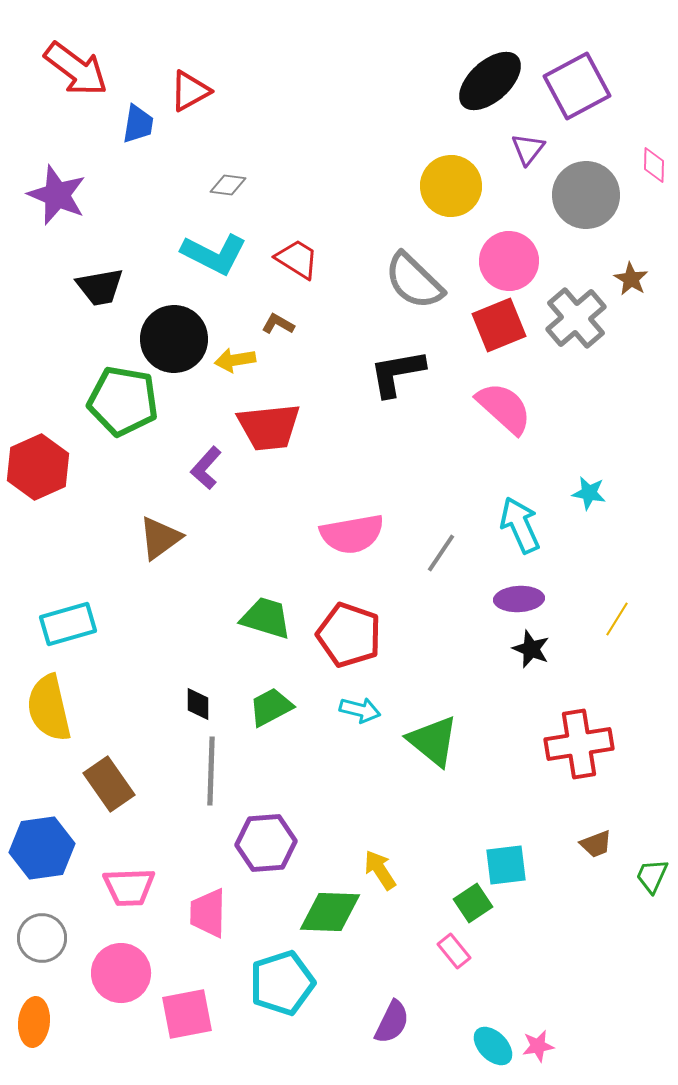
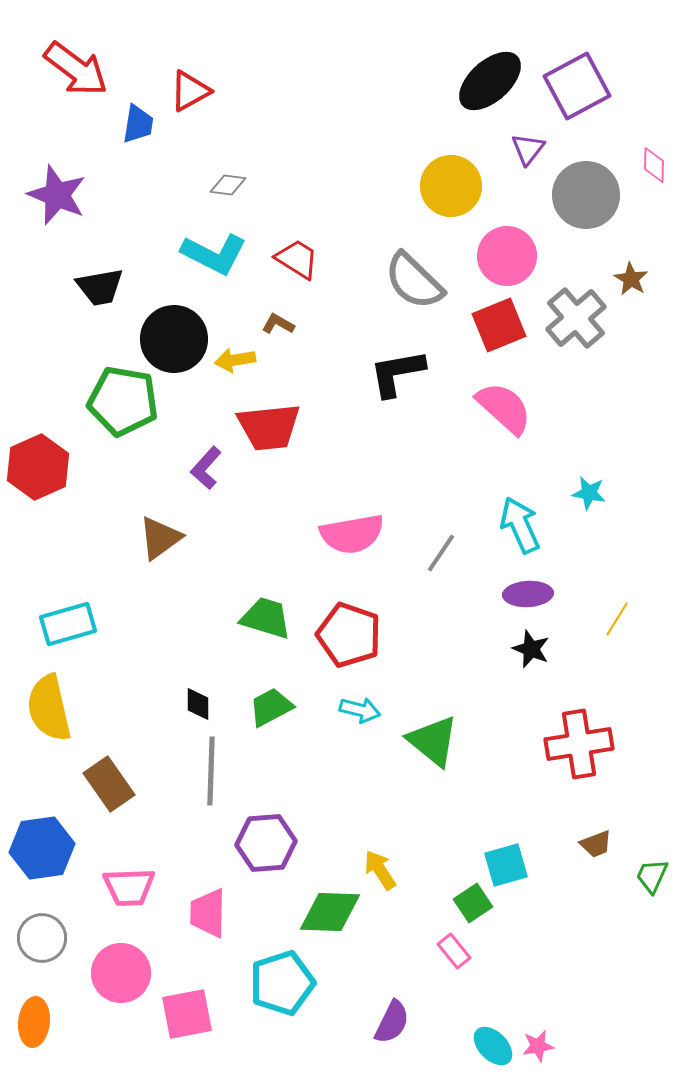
pink circle at (509, 261): moved 2 px left, 5 px up
purple ellipse at (519, 599): moved 9 px right, 5 px up
cyan square at (506, 865): rotated 9 degrees counterclockwise
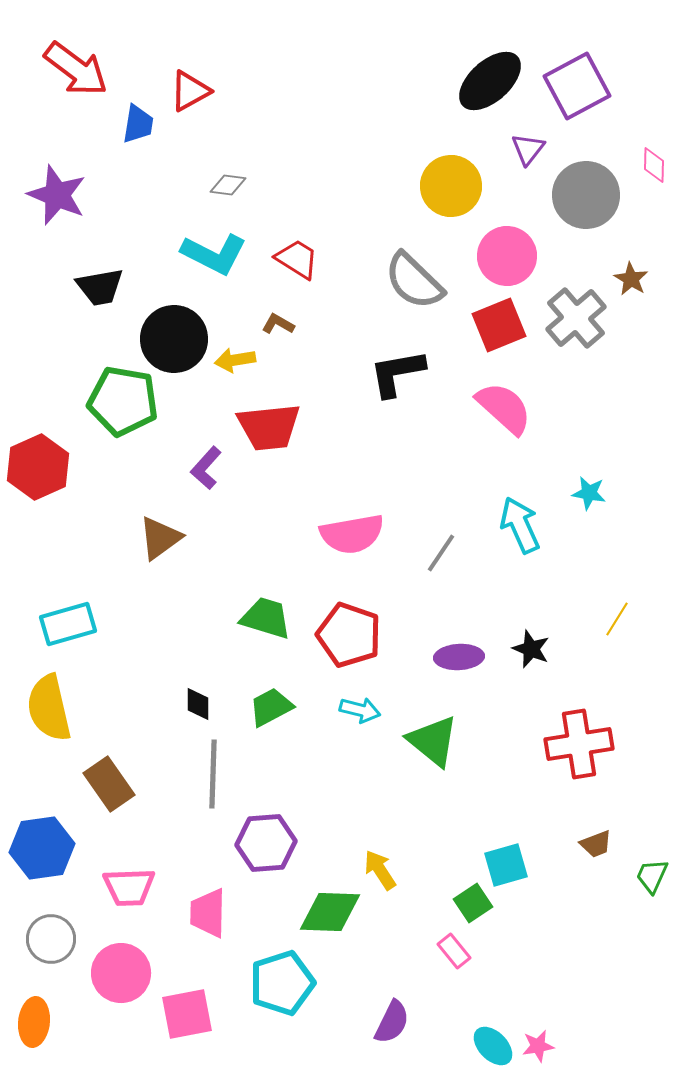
purple ellipse at (528, 594): moved 69 px left, 63 px down
gray line at (211, 771): moved 2 px right, 3 px down
gray circle at (42, 938): moved 9 px right, 1 px down
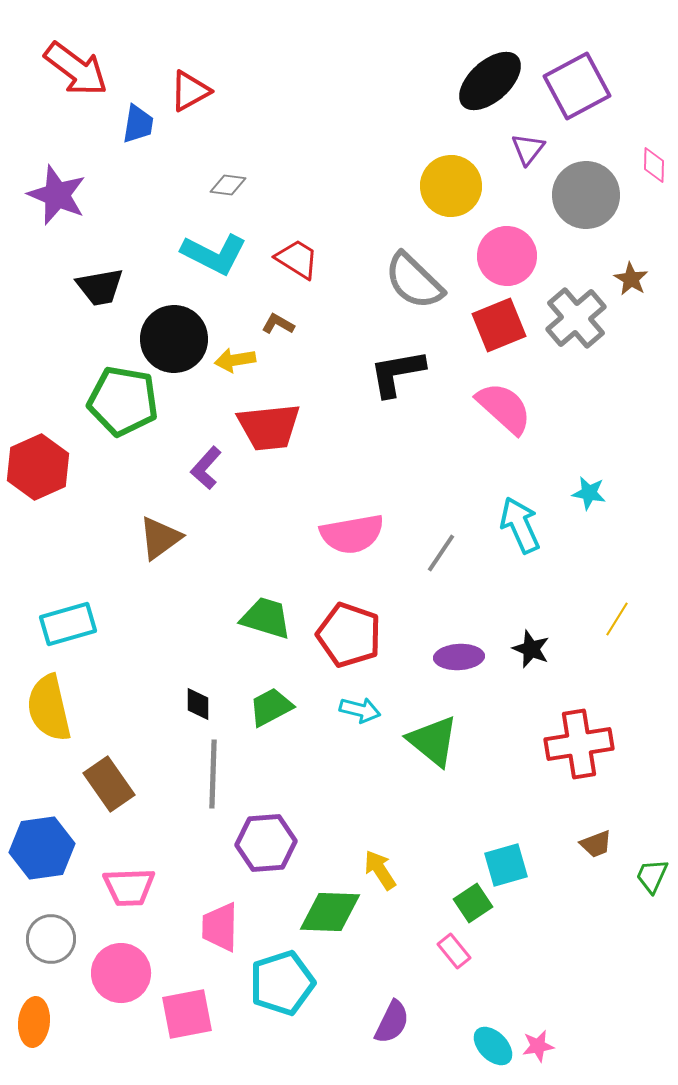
pink trapezoid at (208, 913): moved 12 px right, 14 px down
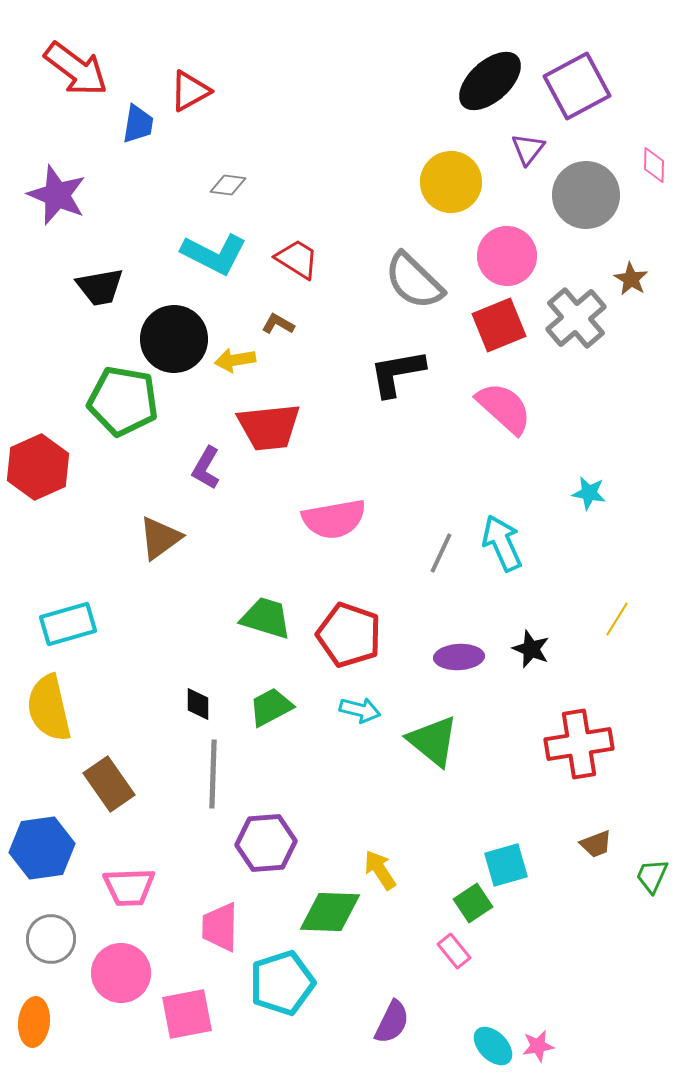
yellow circle at (451, 186): moved 4 px up
purple L-shape at (206, 468): rotated 12 degrees counterclockwise
cyan arrow at (520, 525): moved 18 px left, 18 px down
pink semicircle at (352, 534): moved 18 px left, 15 px up
gray line at (441, 553): rotated 9 degrees counterclockwise
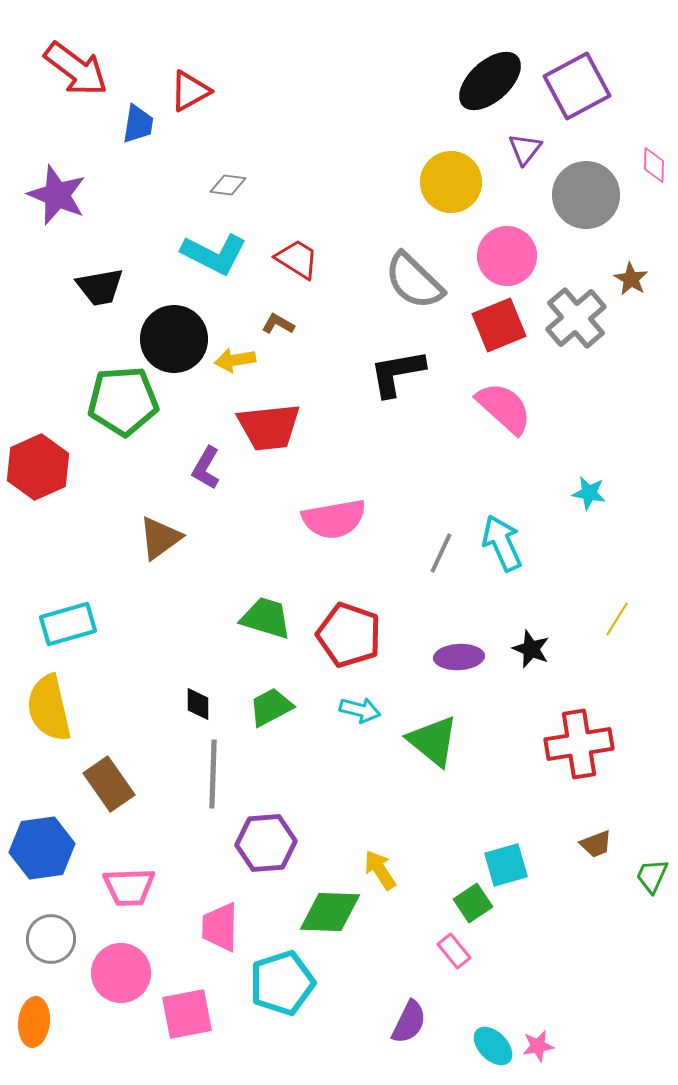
purple triangle at (528, 149): moved 3 px left
green pentagon at (123, 401): rotated 14 degrees counterclockwise
purple semicircle at (392, 1022): moved 17 px right
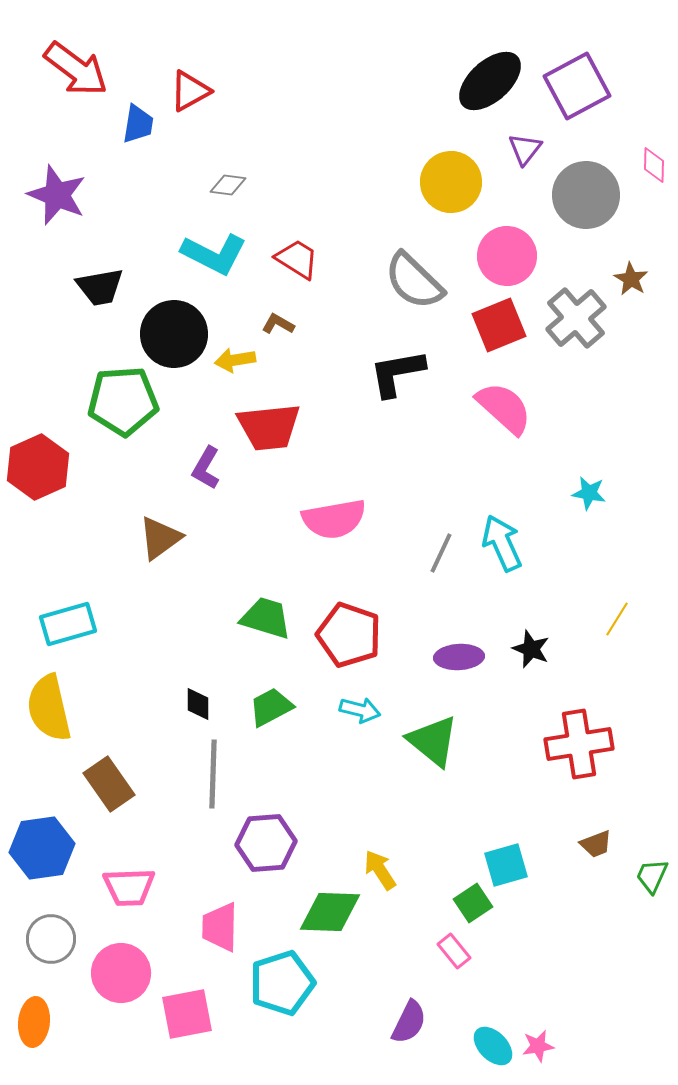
black circle at (174, 339): moved 5 px up
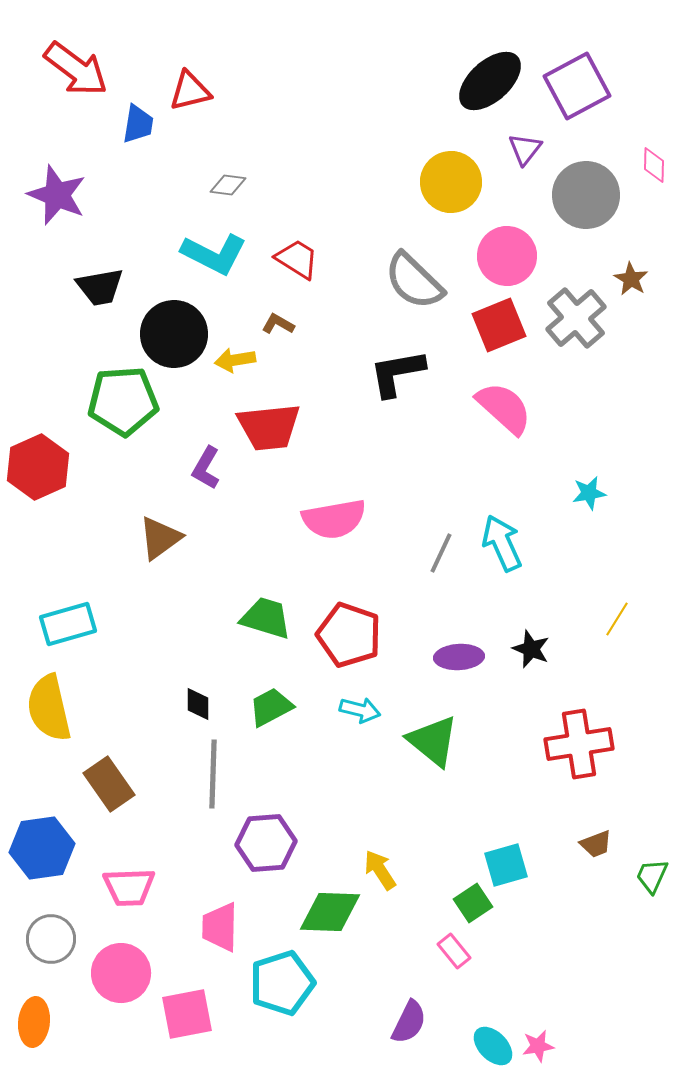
red triangle at (190, 91): rotated 15 degrees clockwise
cyan star at (589, 493): rotated 20 degrees counterclockwise
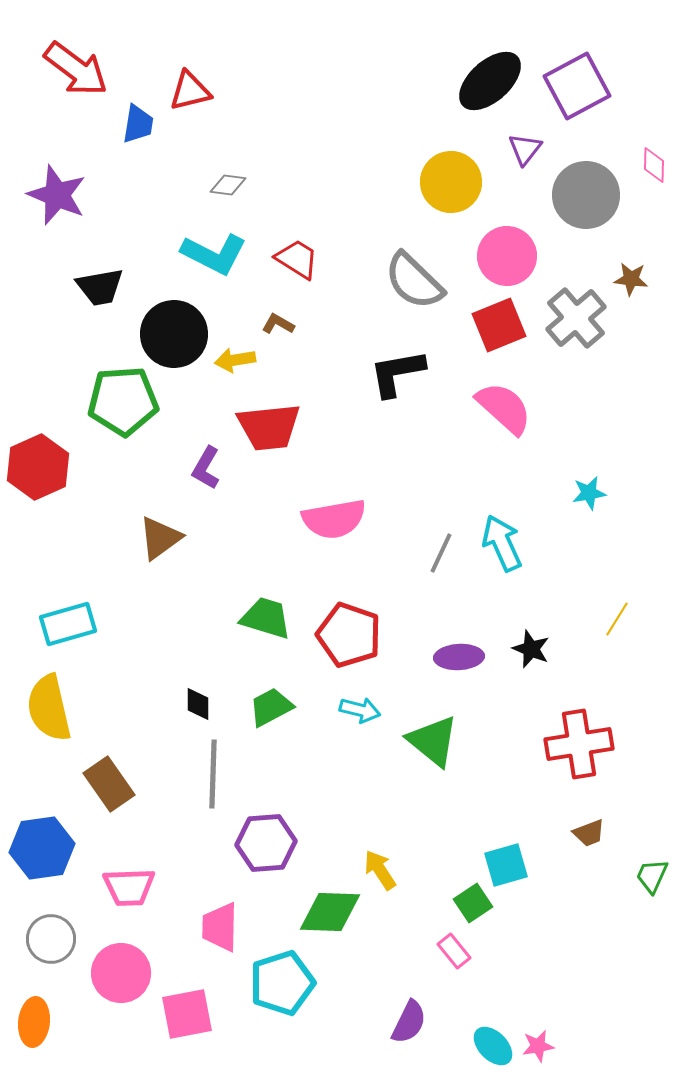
brown star at (631, 279): rotated 24 degrees counterclockwise
brown trapezoid at (596, 844): moved 7 px left, 11 px up
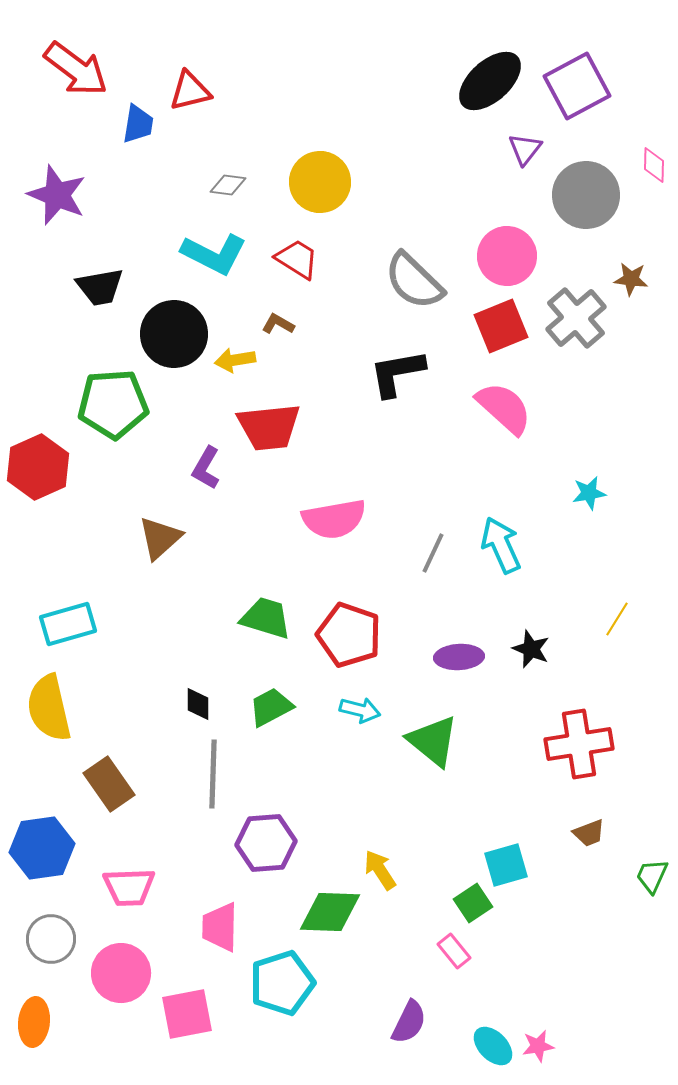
yellow circle at (451, 182): moved 131 px left
red square at (499, 325): moved 2 px right, 1 px down
green pentagon at (123, 401): moved 10 px left, 3 px down
brown triangle at (160, 538): rotated 6 degrees counterclockwise
cyan arrow at (502, 543): moved 1 px left, 2 px down
gray line at (441, 553): moved 8 px left
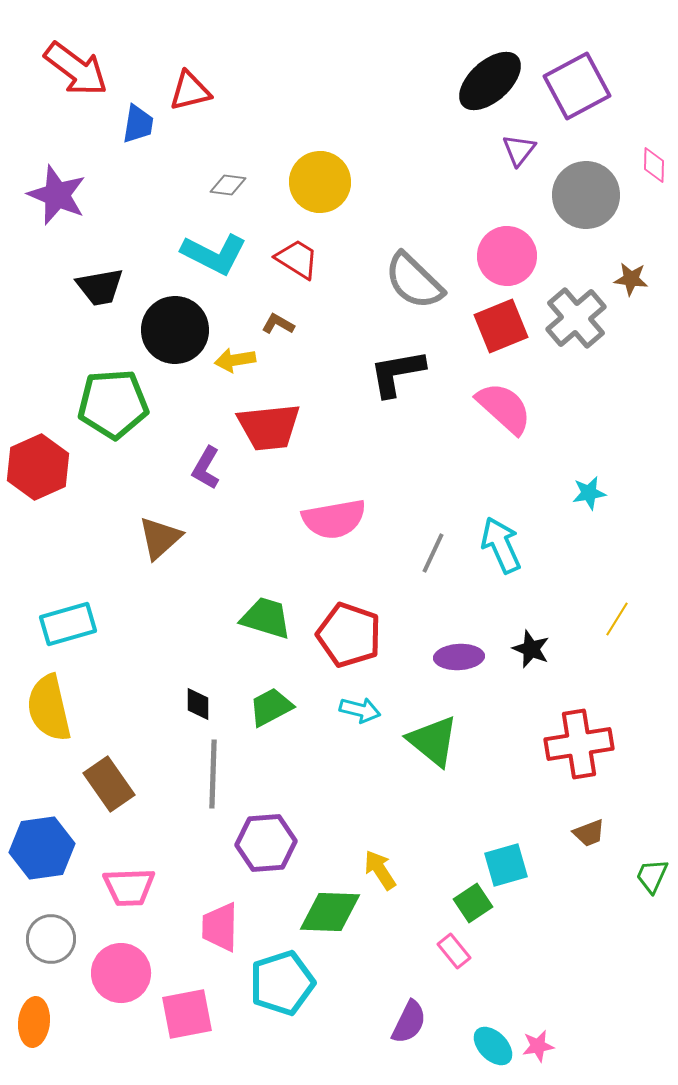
purple triangle at (525, 149): moved 6 px left, 1 px down
black circle at (174, 334): moved 1 px right, 4 px up
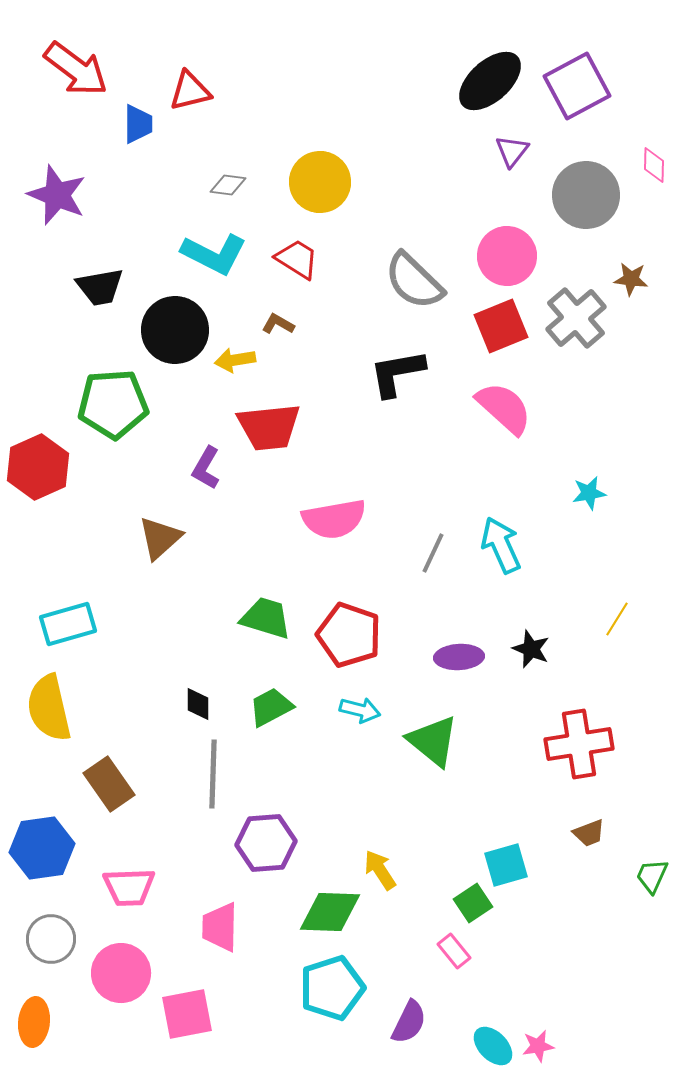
blue trapezoid at (138, 124): rotated 9 degrees counterclockwise
purple triangle at (519, 150): moved 7 px left, 1 px down
cyan pentagon at (282, 983): moved 50 px right, 5 px down
